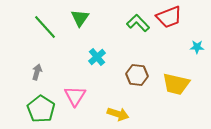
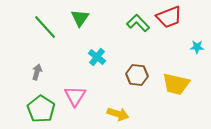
cyan cross: rotated 12 degrees counterclockwise
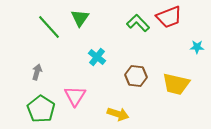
green line: moved 4 px right
brown hexagon: moved 1 px left, 1 px down
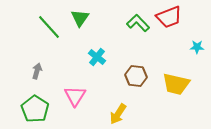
gray arrow: moved 1 px up
green pentagon: moved 6 px left
yellow arrow: rotated 105 degrees clockwise
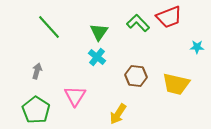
green triangle: moved 19 px right, 14 px down
green pentagon: moved 1 px right, 1 px down
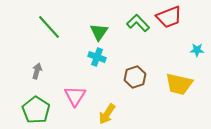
cyan star: moved 3 px down
cyan cross: rotated 18 degrees counterclockwise
brown hexagon: moved 1 px left, 1 px down; rotated 25 degrees counterclockwise
yellow trapezoid: moved 3 px right
yellow arrow: moved 11 px left
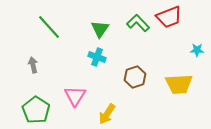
green triangle: moved 1 px right, 3 px up
gray arrow: moved 4 px left, 6 px up; rotated 28 degrees counterclockwise
yellow trapezoid: rotated 16 degrees counterclockwise
